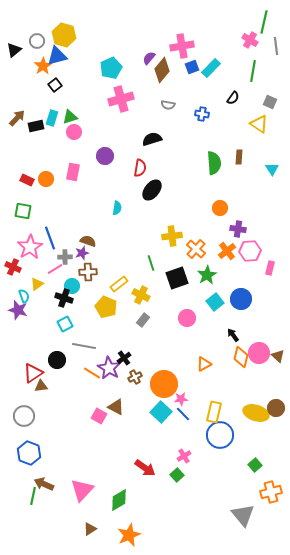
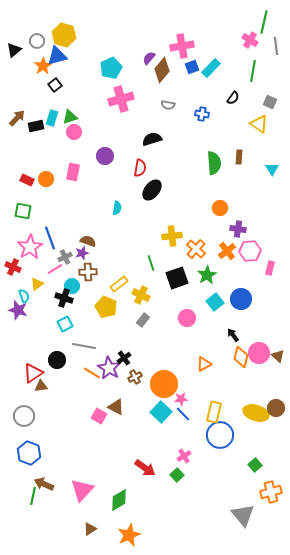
gray cross at (65, 257): rotated 24 degrees counterclockwise
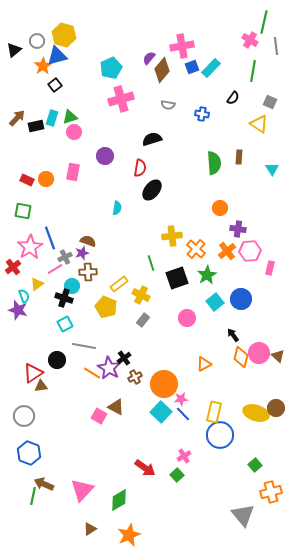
red cross at (13, 267): rotated 28 degrees clockwise
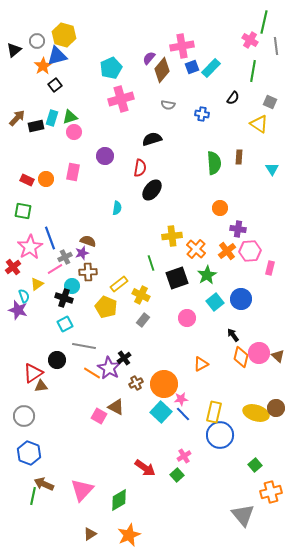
orange triangle at (204, 364): moved 3 px left
brown cross at (135, 377): moved 1 px right, 6 px down
brown triangle at (90, 529): moved 5 px down
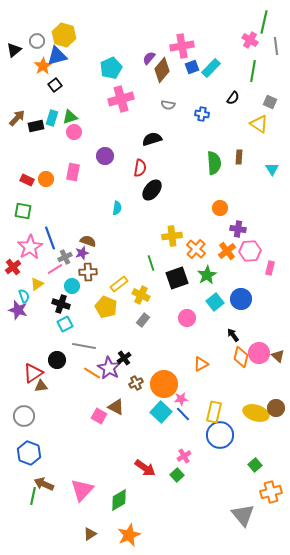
black cross at (64, 298): moved 3 px left, 6 px down
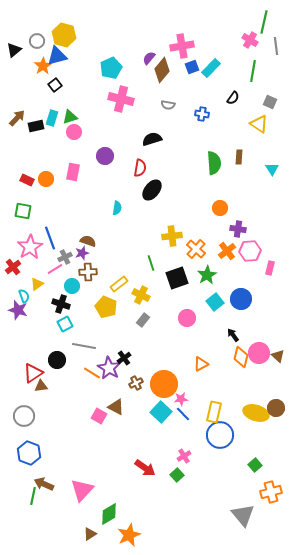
pink cross at (121, 99): rotated 30 degrees clockwise
green diamond at (119, 500): moved 10 px left, 14 px down
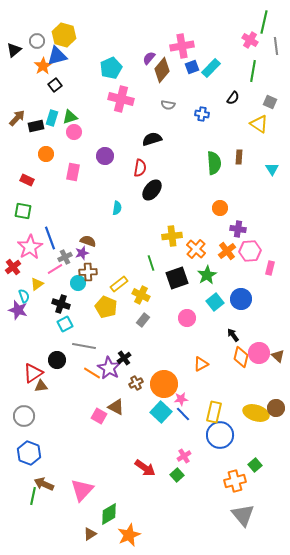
orange circle at (46, 179): moved 25 px up
cyan circle at (72, 286): moved 6 px right, 3 px up
orange cross at (271, 492): moved 36 px left, 11 px up
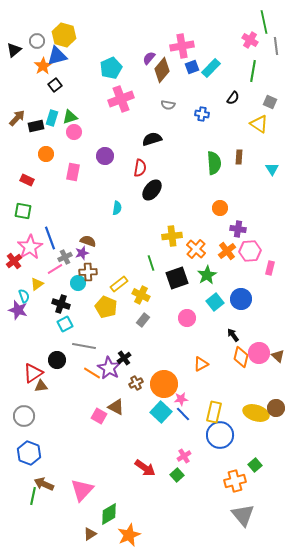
green line at (264, 22): rotated 25 degrees counterclockwise
pink cross at (121, 99): rotated 35 degrees counterclockwise
red cross at (13, 267): moved 1 px right, 6 px up
